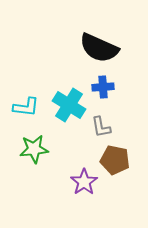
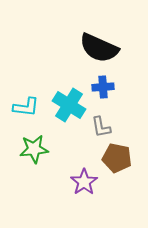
brown pentagon: moved 2 px right, 2 px up
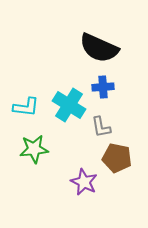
purple star: rotated 12 degrees counterclockwise
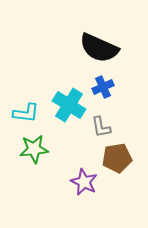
blue cross: rotated 20 degrees counterclockwise
cyan L-shape: moved 6 px down
brown pentagon: rotated 20 degrees counterclockwise
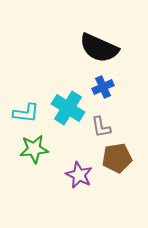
cyan cross: moved 1 px left, 3 px down
purple star: moved 5 px left, 7 px up
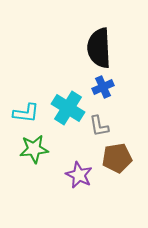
black semicircle: rotated 63 degrees clockwise
gray L-shape: moved 2 px left, 1 px up
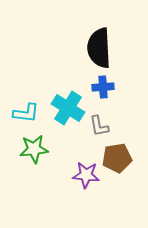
blue cross: rotated 20 degrees clockwise
purple star: moved 7 px right; rotated 20 degrees counterclockwise
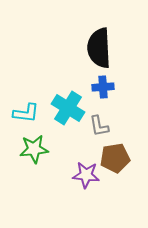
brown pentagon: moved 2 px left
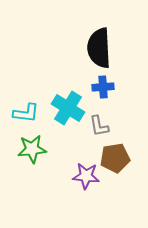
green star: moved 2 px left
purple star: moved 1 px down
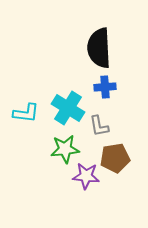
blue cross: moved 2 px right
green star: moved 33 px right
